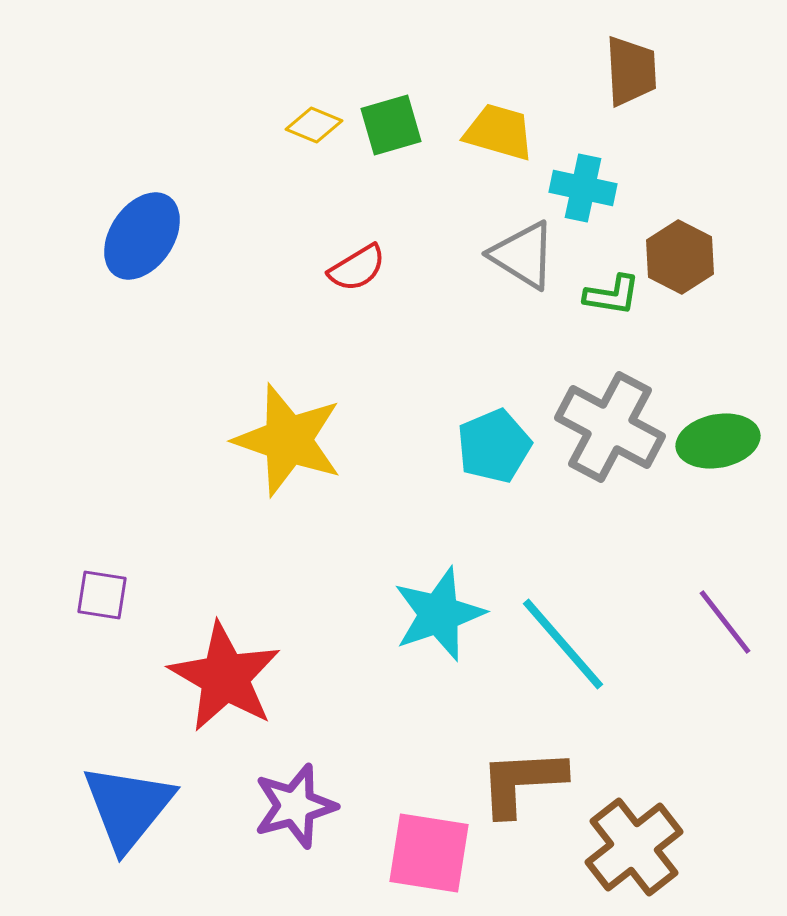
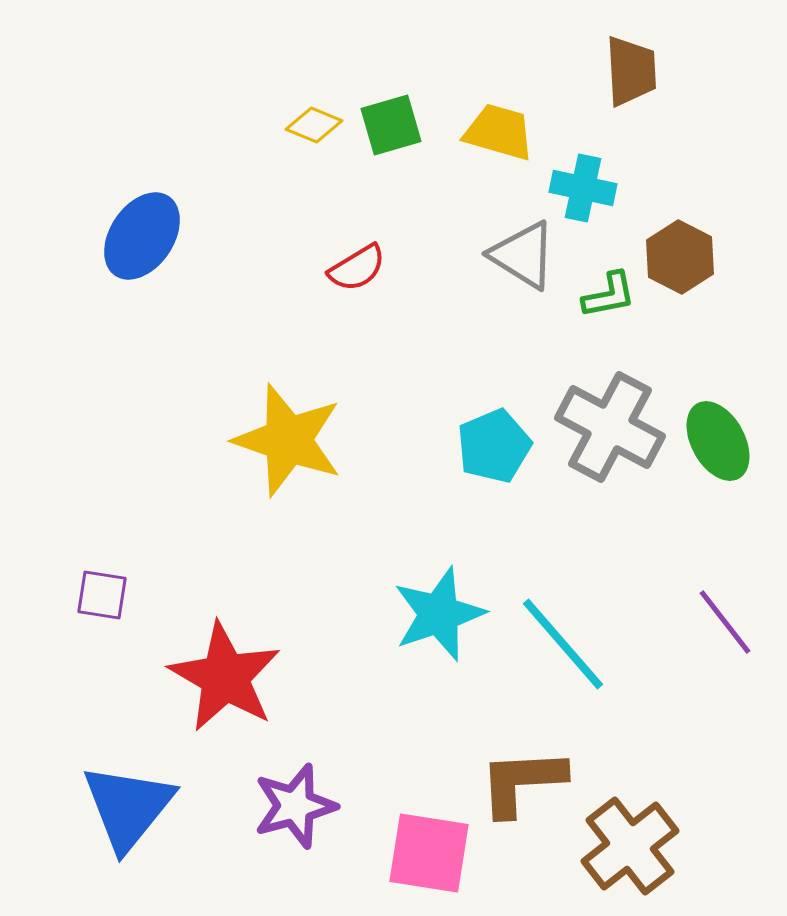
green L-shape: moved 3 px left; rotated 20 degrees counterclockwise
green ellipse: rotated 72 degrees clockwise
brown cross: moved 4 px left, 1 px up
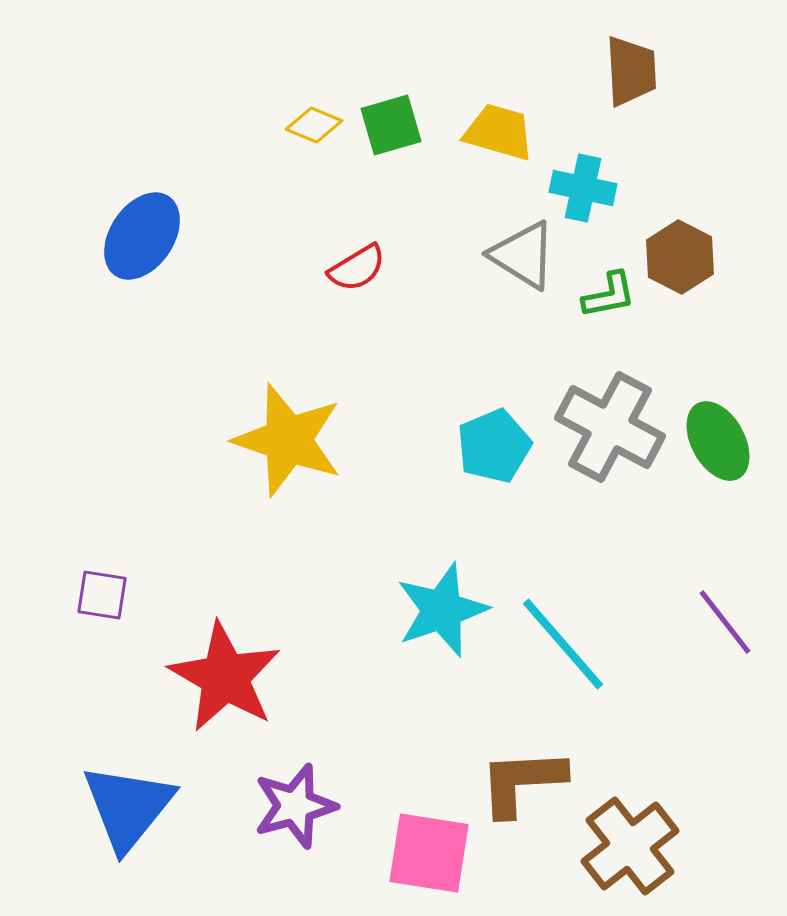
cyan star: moved 3 px right, 4 px up
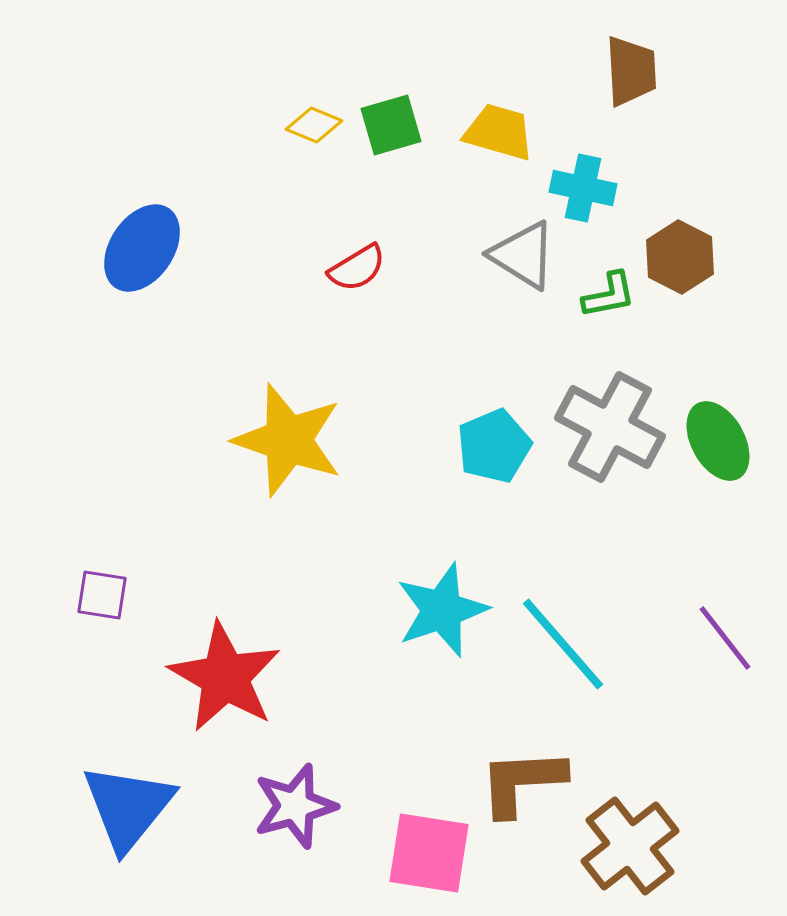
blue ellipse: moved 12 px down
purple line: moved 16 px down
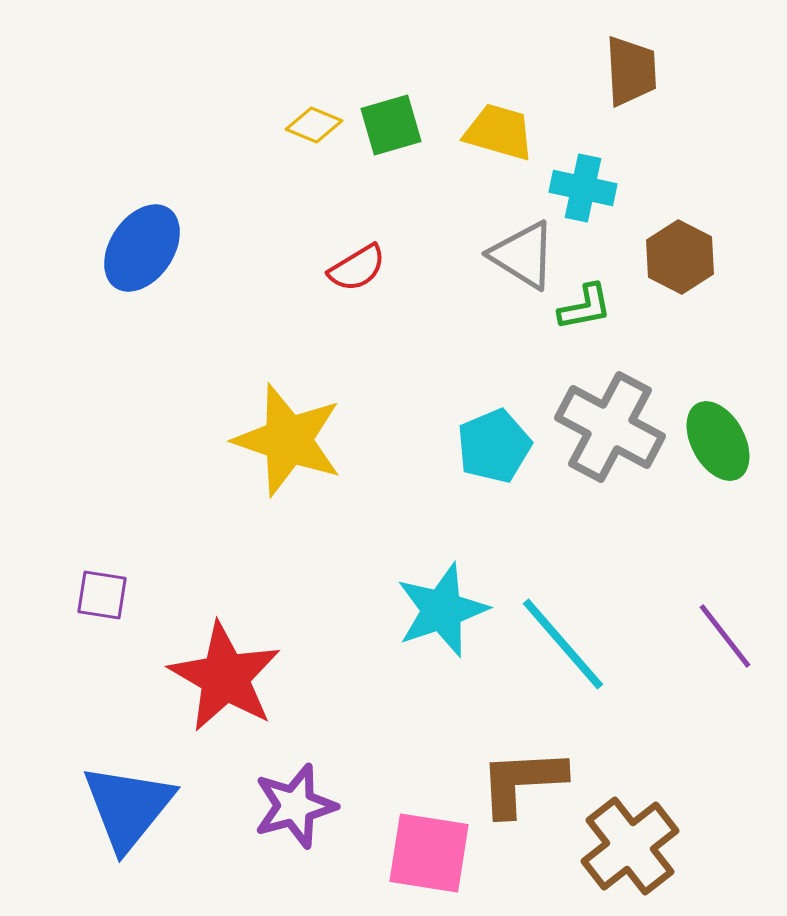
green L-shape: moved 24 px left, 12 px down
purple line: moved 2 px up
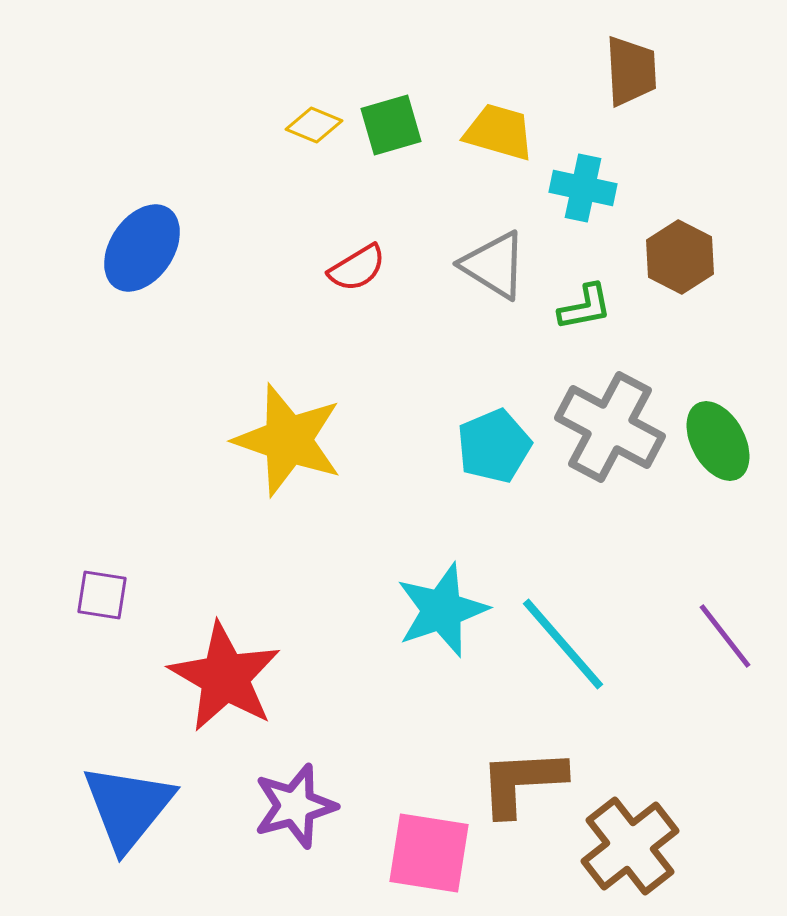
gray triangle: moved 29 px left, 10 px down
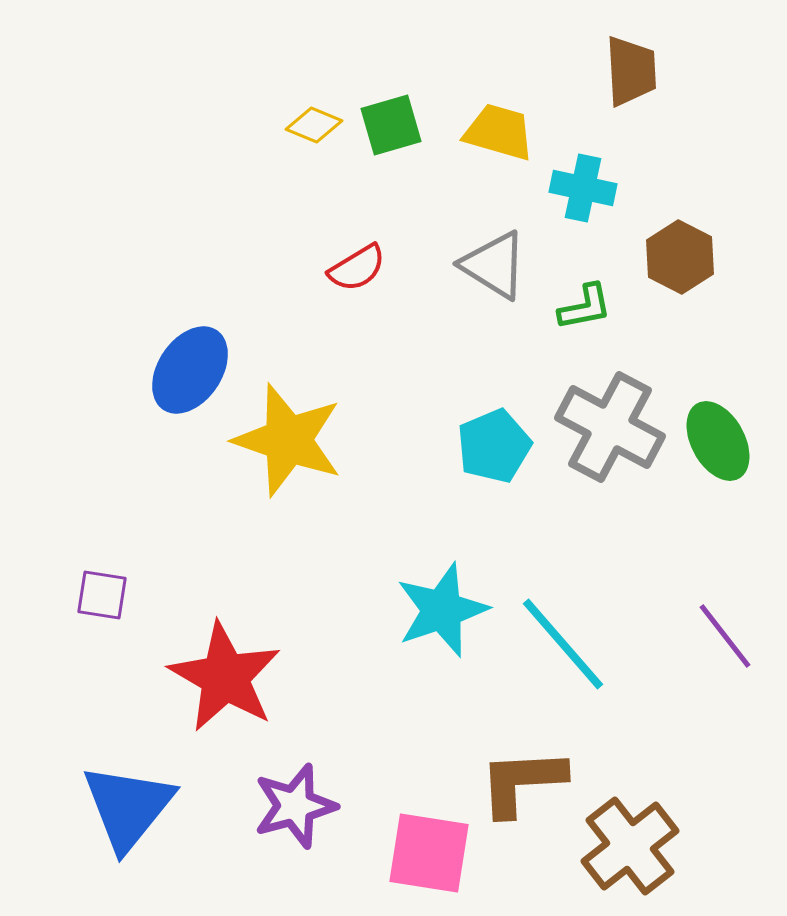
blue ellipse: moved 48 px right, 122 px down
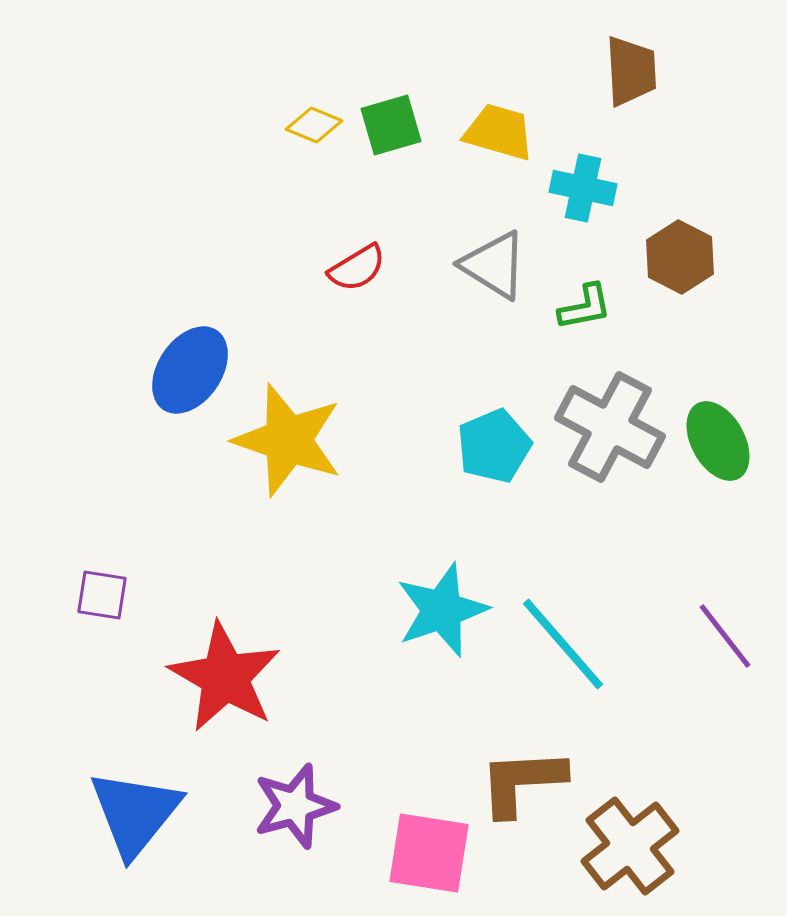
blue triangle: moved 7 px right, 6 px down
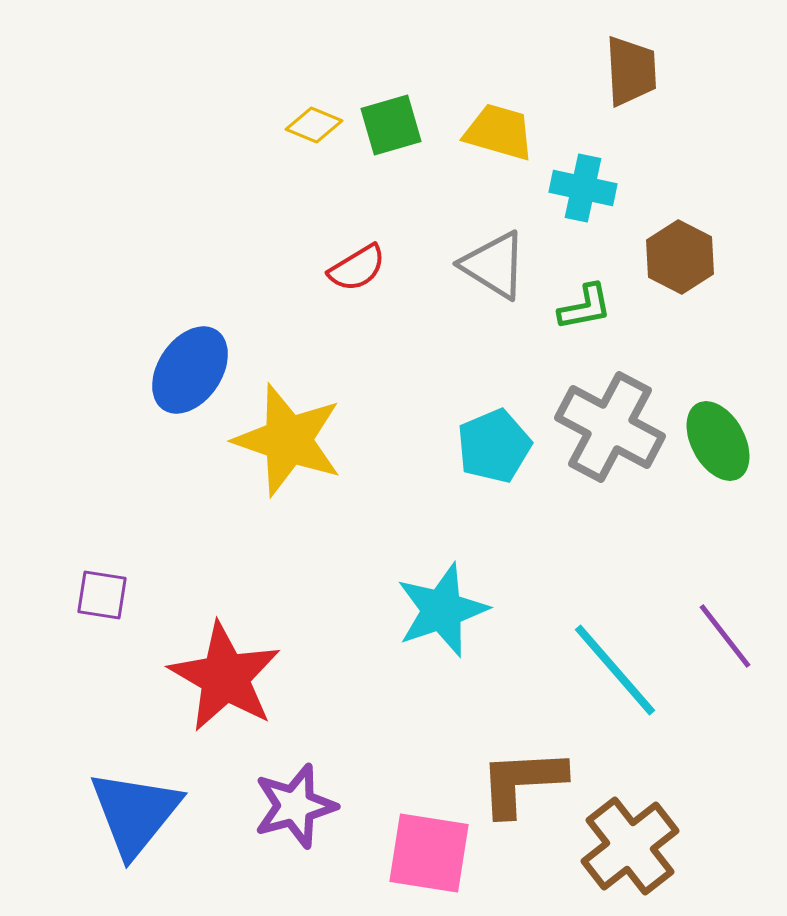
cyan line: moved 52 px right, 26 px down
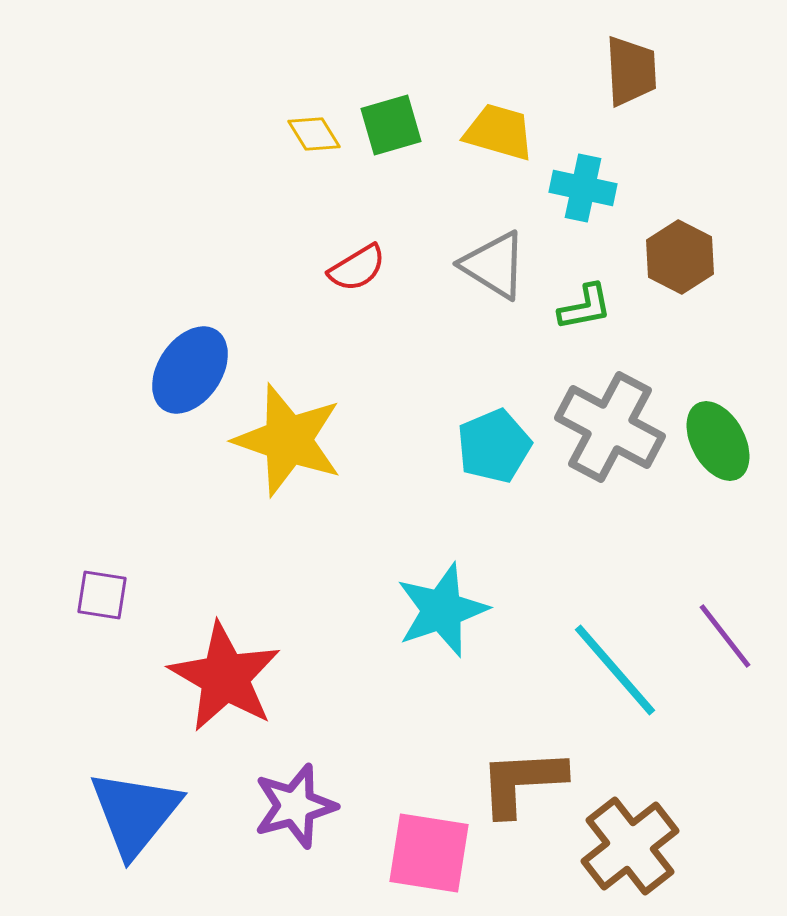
yellow diamond: moved 9 px down; rotated 36 degrees clockwise
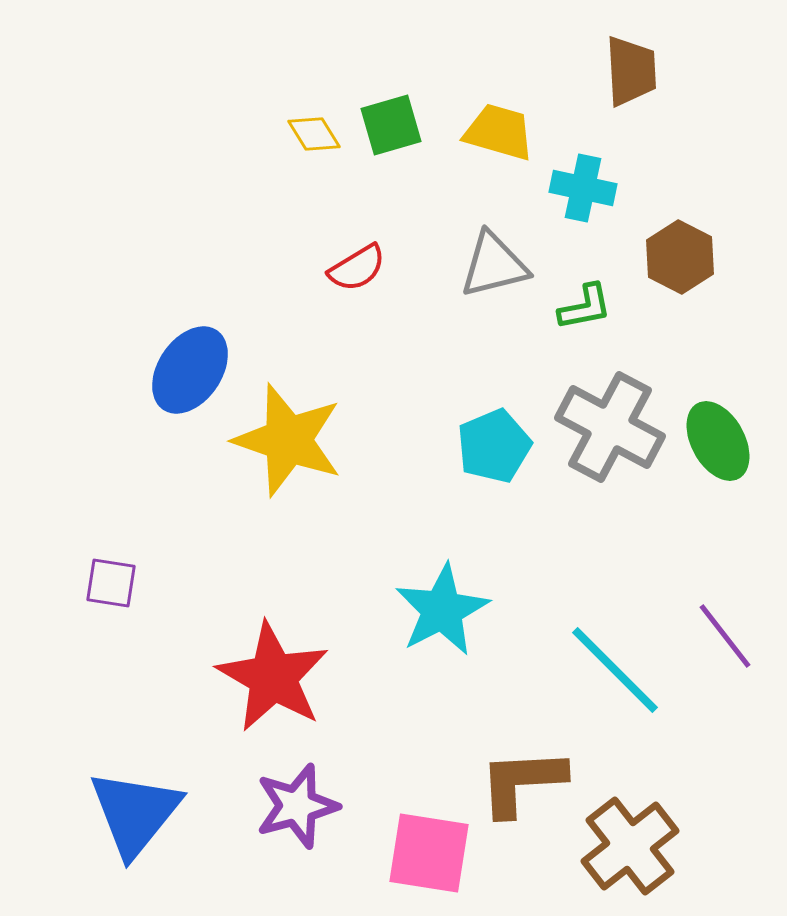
gray triangle: rotated 46 degrees counterclockwise
purple square: moved 9 px right, 12 px up
cyan star: rotated 8 degrees counterclockwise
cyan line: rotated 4 degrees counterclockwise
red star: moved 48 px right
purple star: moved 2 px right
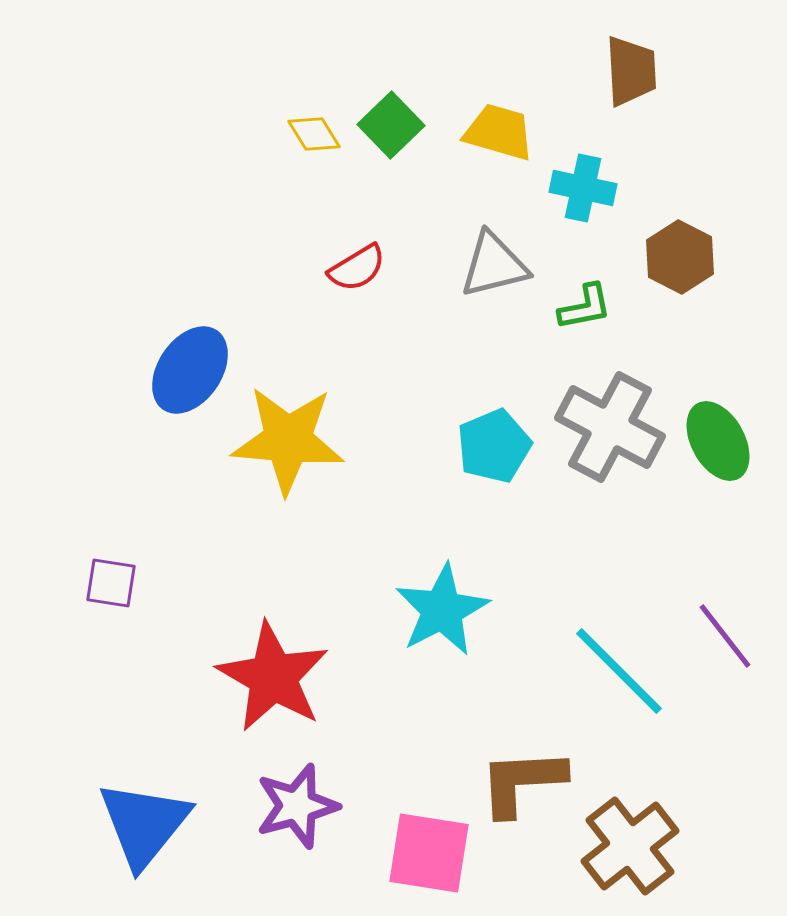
green square: rotated 28 degrees counterclockwise
yellow star: rotated 14 degrees counterclockwise
cyan line: moved 4 px right, 1 px down
blue triangle: moved 9 px right, 11 px down
